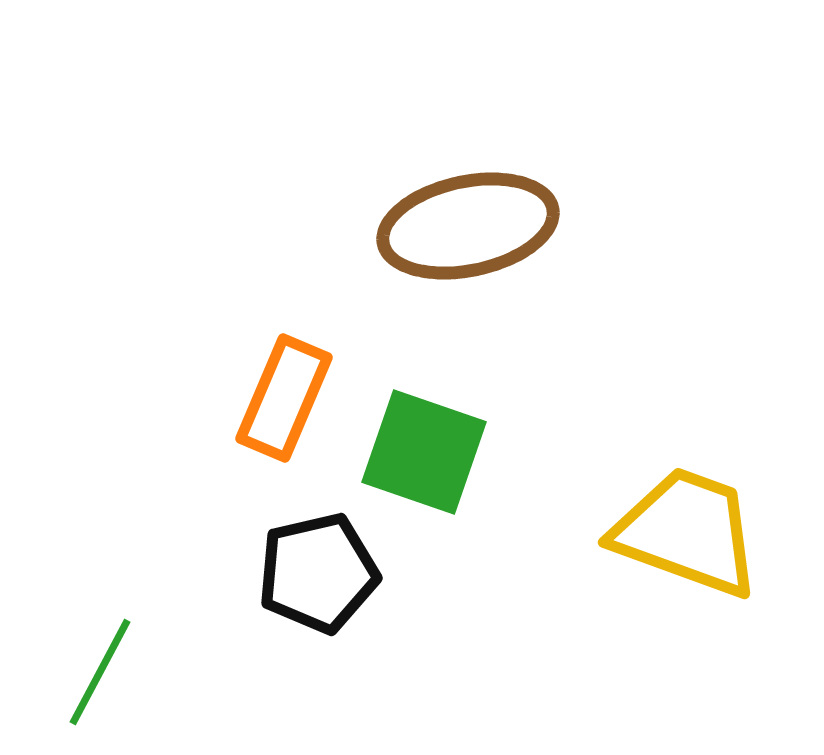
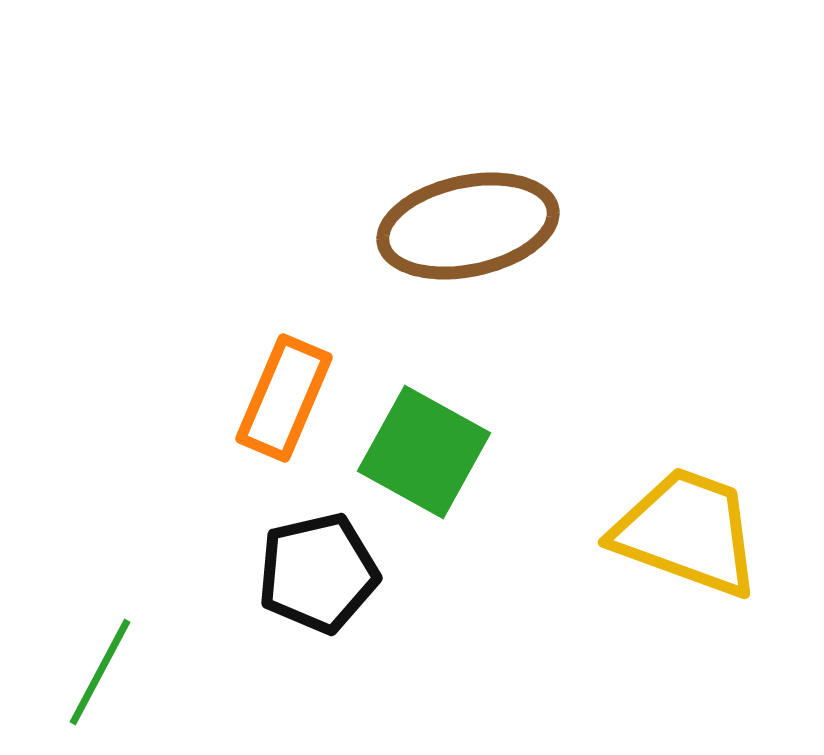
green square: rotated 10 degrees clockwise
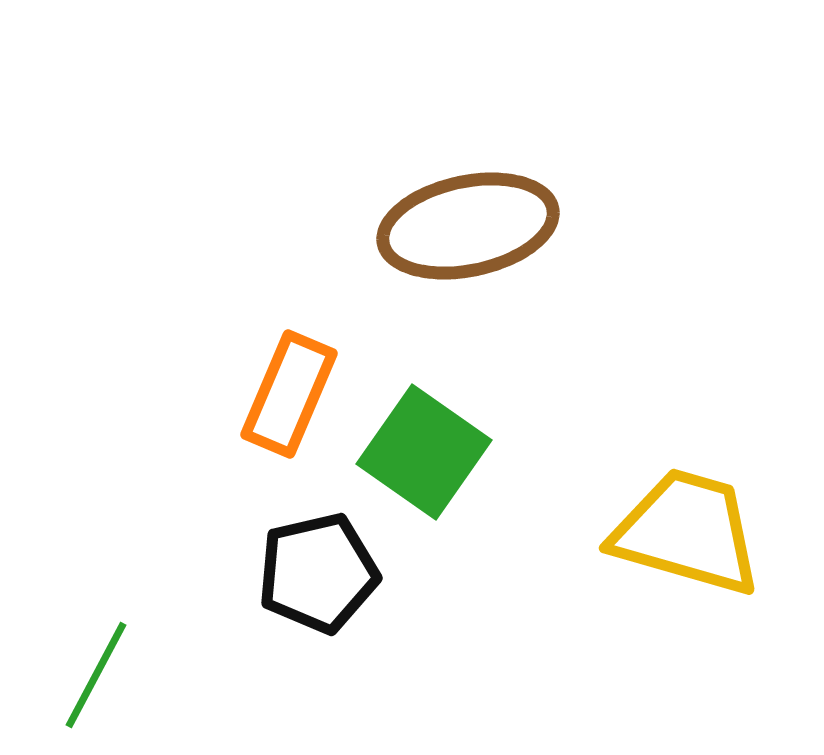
orange rectangle: moved 5 px right, 4 px up
green square: rotated 6 degrees clockwise
yellow trapezoid: rotated 4 degrees counterclockwise
green line: moved 4 px left, 3 px down
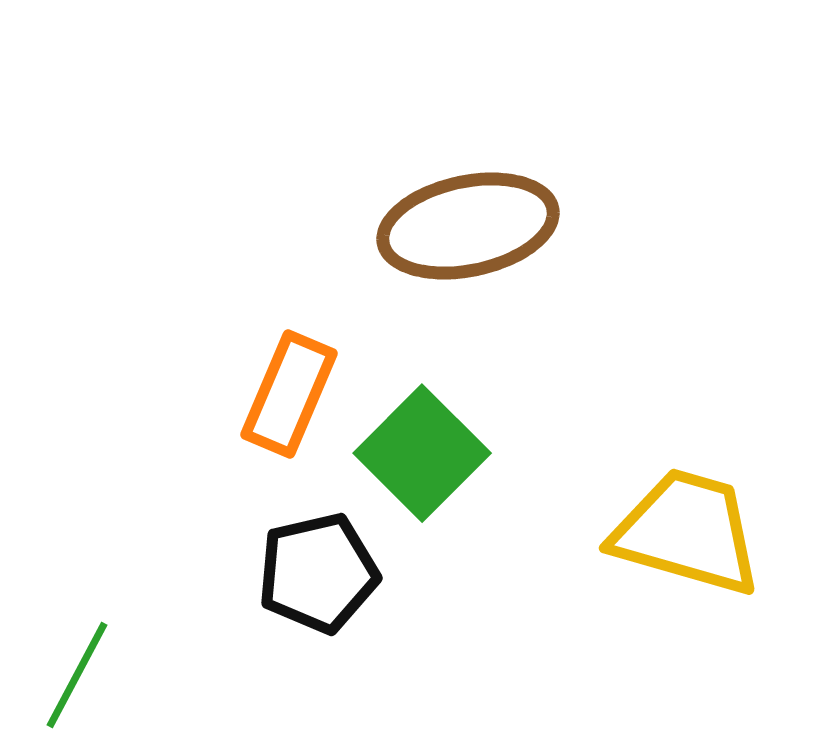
green square: moved 2 px left, 1 px down; rotated 10 degrees clockwise
green line: moved 19 px left
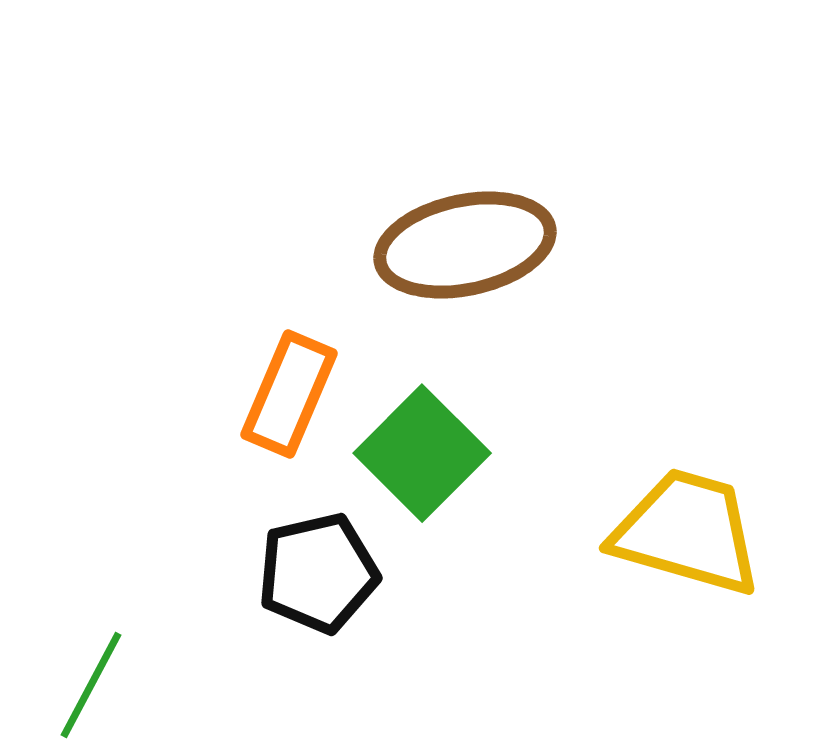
brown ellipse: moved 3 px left, 19 px down
green line: moved 14 px right, 10 px down
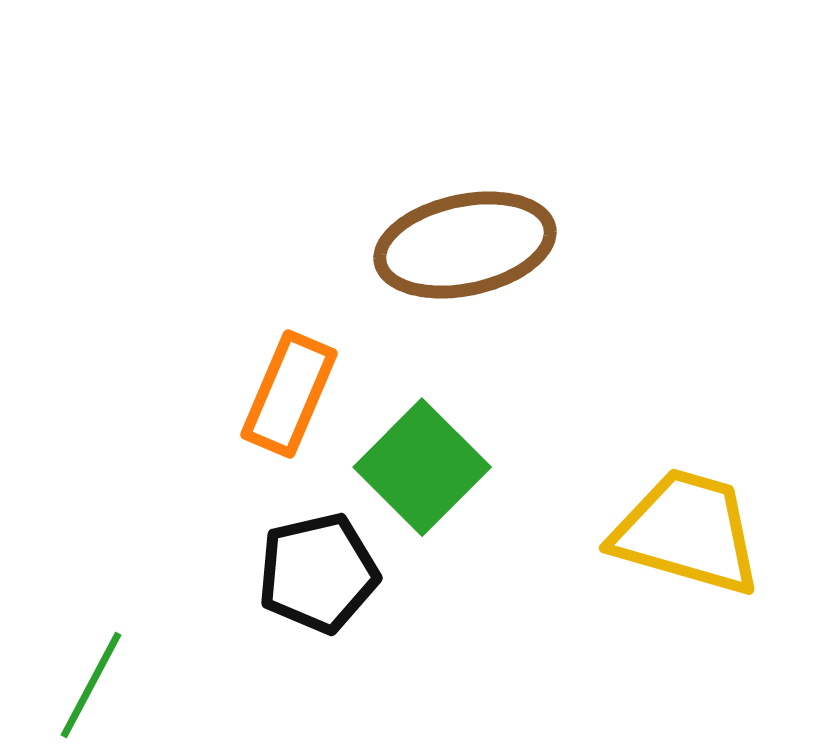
green square: moved 14 px down
